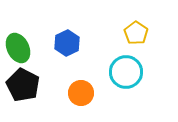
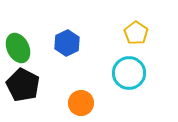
cyan circle: moved 3 px right, 1 px down
orange circle: moved 10 px down
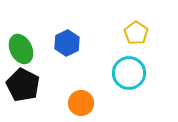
green ellipse: moved 3 px right, 1 px down
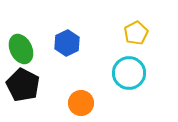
yellow pentagon: rotated 10 degrees clockwise
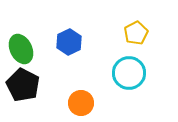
blue hexagon: moved 2 px right, 1 px up
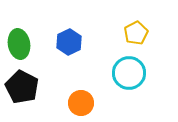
green ellipse: moved 2 px left, 5 px up; rotated 16 degrees clockwise
black pentagon: moved 1 px left, 2 px down
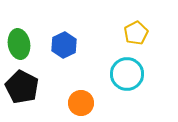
blue hexagon: moved 5 px left, 3 px down
cyan circle: moved 2 px left, 1 px down
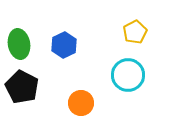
yellow pentagon: moved 1 px left, 1 px up
cyan circle: moved 1 px right, 1 px down
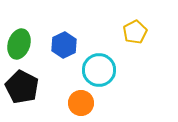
green ellipse: rotated 28 degrees clockwise
cyan circle: moved 29 px left, 5 px up
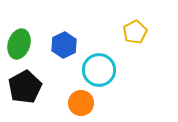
black pentagon: moved 3 px right; rotated 16 degrees clockwise
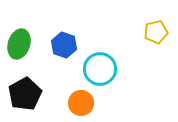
yellow pentagon: moved 21 px right; rotated 15 degrees clockwise
blue hexagon: rotated 15 degrees counterclockwise
cyan circle: moved 1 px right, 1 px up
black pentagon: moved 7 px down
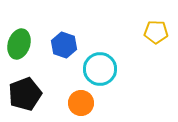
yellow pentagon: rotated 15 degrees clockwise
black pentagon: rotated 8 degrees clockwise
